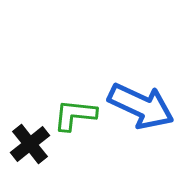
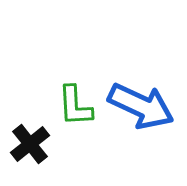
green L-shape: moved 9 px up; rotated 99 degrees counterclockwise
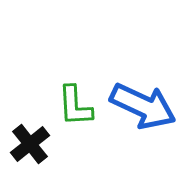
blue arrow: moved 2 px right
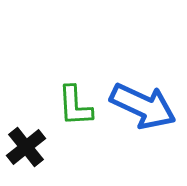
black cross: moved 4 px left, 3 px down
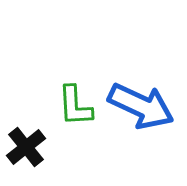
blue arrow: moved 2 px left
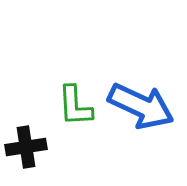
black cross: rotated 30 degrees clockwise
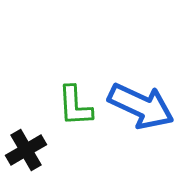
black cross: moved 3 px down; rotated 21 degrees counterclockwise
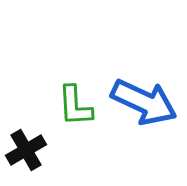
blue arrow: moved 3 px right, 4 px up
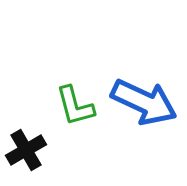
green L-shape: rotated 12 degrees counterclockwise
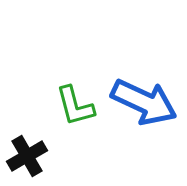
black cross: moved 1 px right, 6 px down
